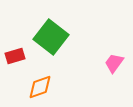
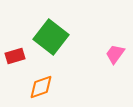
pink trapezoid: moved 1 px right, 9 px up
orange diamond: moved 1 px right
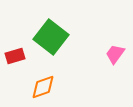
orange diamond: moved 2 px right
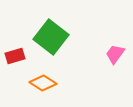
orange diamond: moved 4 px up; rotated 52 degrees clockwise
